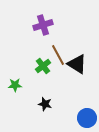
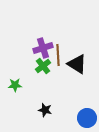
purple cross: moved 23 px down
brown line: rotated 25 degrees clockwise
black star: moved 6 px down
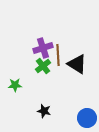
black star: moved 1 px left, 1 px down
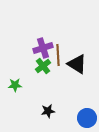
black star: moved 4 px right; rotated 24 degrees counterclockwise
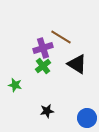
brown line: moved 3 px right, 18 px up; rotated 55 degrees counterclockwise
green star: rotated 16 degrees clockwise
black star: moved 1 px left
